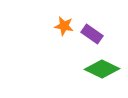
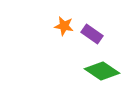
green diamond: moved 2 px down; rotated 8 degrees clockwise
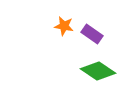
green diamond: moved 4 px left
